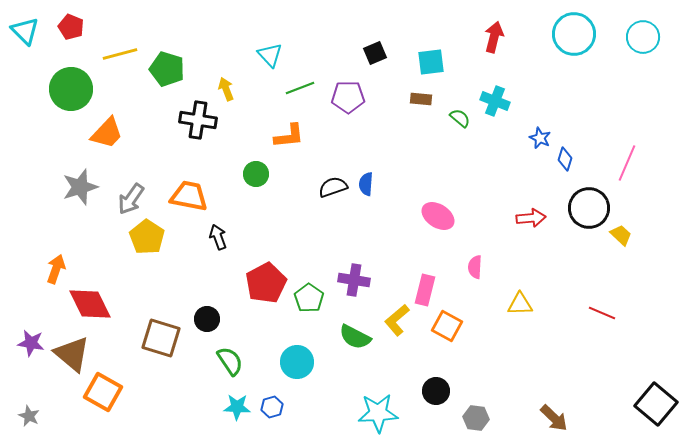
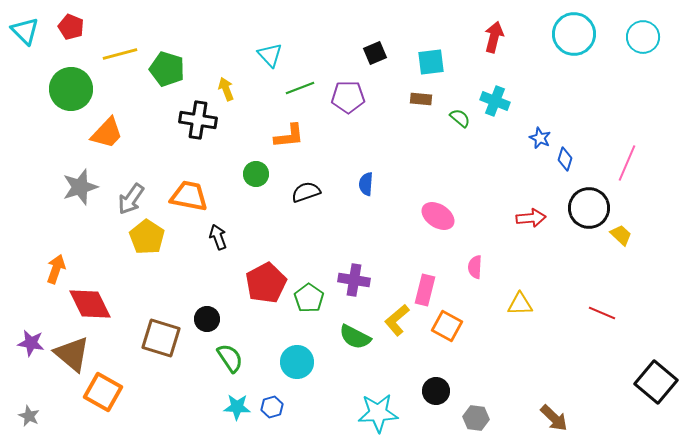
black semicircle at (333, 187): moved 27 px left, 5 px down
green semicircle at (230, 361): moved 3 px up
black square at (656, 404): moved 22 px up
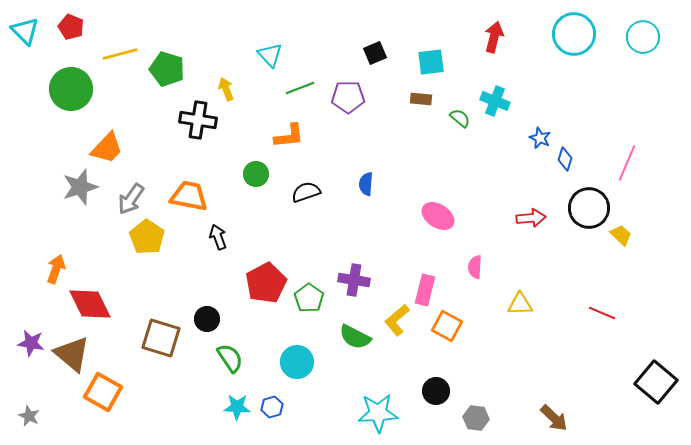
orange trapezoid at (107, 133): moved 15 px down
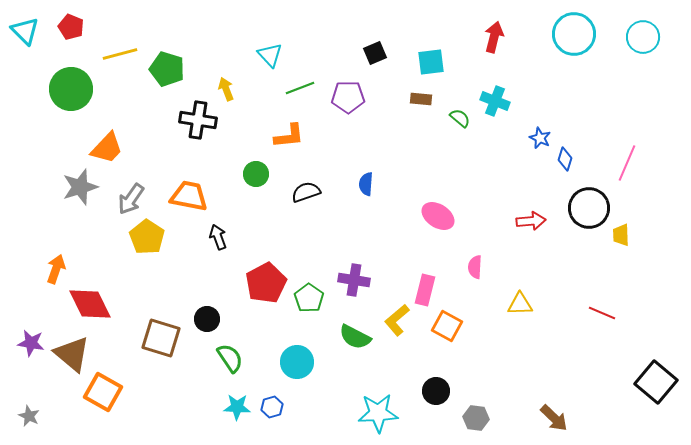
red arrow at (531, 218): moved 3 px down
yellow trapezoid at (621, 235): rotated 135 degrees counterclockwise
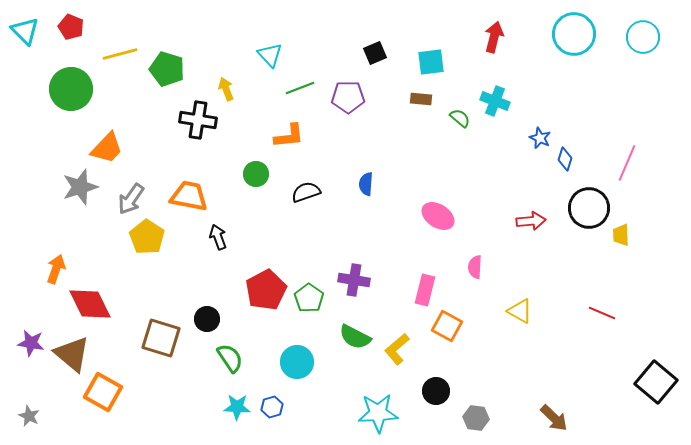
red pentagon at (266, 283): moved 7 px down
yellow triangle at (520, 304): moved 7 px down; rotated 32 degrees clockwise
yellow L-shape at (397, 320): moved 29 px down
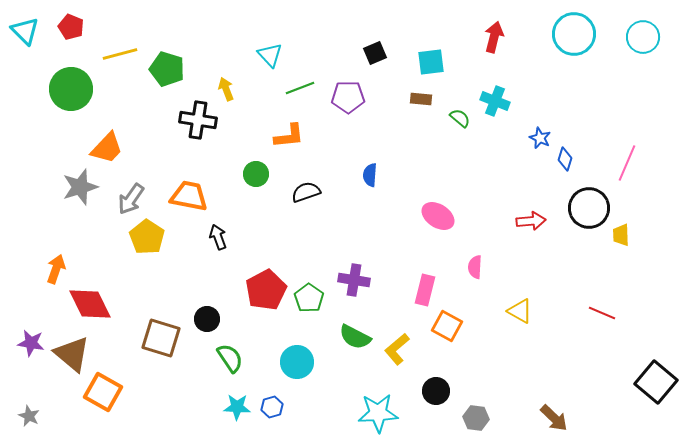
blue semicircle at (366, 184): moved 4 px right, 9 px up
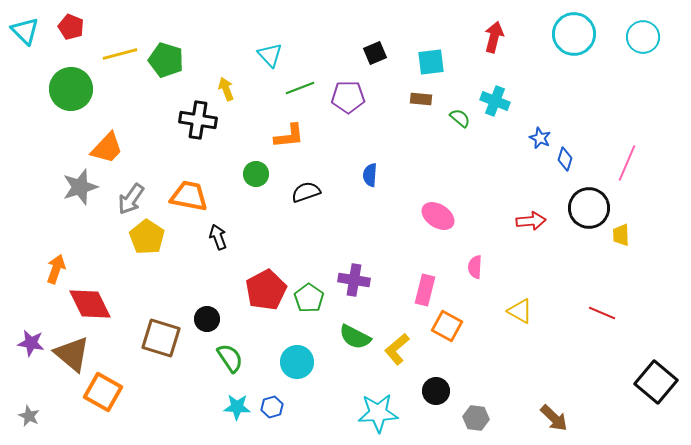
green pentagon at (167, 69): moved 1 px left, 9 px up
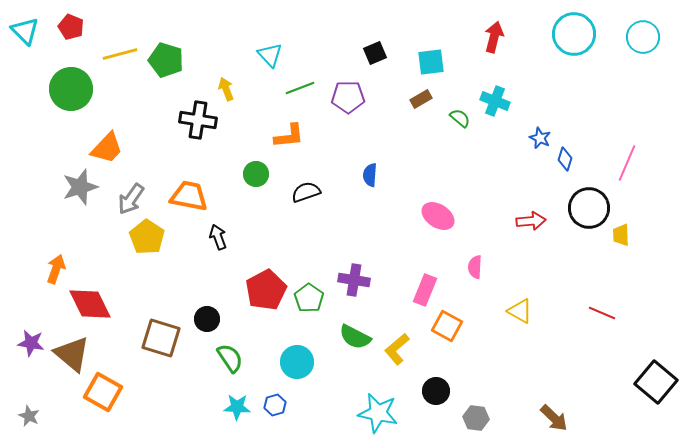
brown rectangle at (421, 99): rotated 35 degrees counterclockwise
pink rectangle at (425, 290): rotated 8 degrees clockwise
blue hexagon at (272, 407): moved 3 px right, 2 px up
cyan star at (378, 413): rotated 15 degrees clockwise
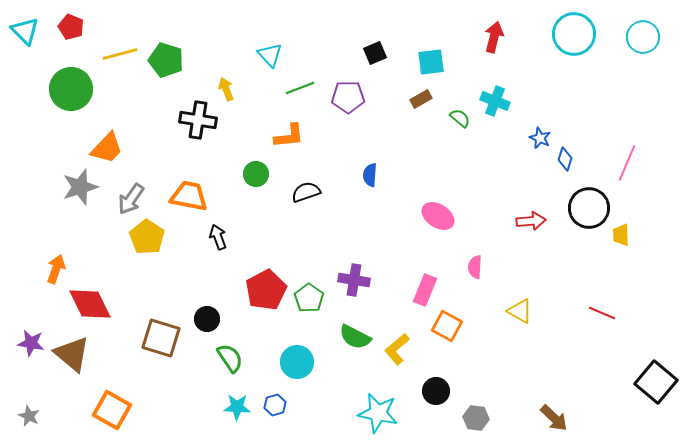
orange square at (103, 392): moved 9 px right, 18 px down
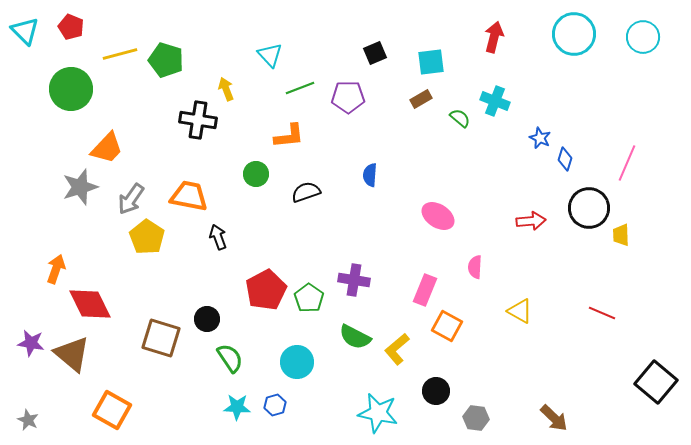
gray star at (29, 416): moved 1 px left, 4 px down
